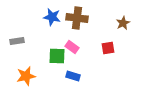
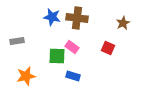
red square: rotated 32 degrees clockwise
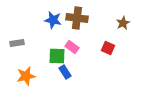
blue star: moved 1 px right, 3 px down
gray rectangle: moved 2 px down
blue rectangle: moved 8 px left, 4 px up; rotated 40 degrees clockwise
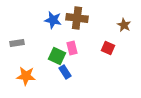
brown star: moved 1 px right, 2 px down; rotated 16 degrees counterclockwise
pink rectangle: moved 1 px down; rotated 40 degrees clockwise
green square: rotated 24 degrees clockwise
orange star: rotated 18 degrees clockwise
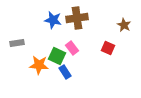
brown cross: rotated 15 degrees counterclockwise
pink rectangle: rotated 24 degrees counterclockwise
orange star: moved 13 px right, 11 px up
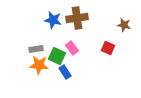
brown star: rotated 16 degrees counterclockwise
gray rectangle: moved 19 px right, 6 px down
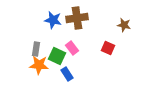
gray rectangle: rotated 72 degrees counterclockwise
blue rectangle: moved 2 px right, 2 px down
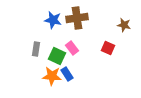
orange star: moved 13 px right, 11 px down
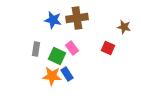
brown star: moved 2 px down
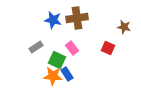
gray rectangle: moved 2 px up; rotated 48 degrees clockwise
green square: moved 4 px down
orange star: moved 1 px right
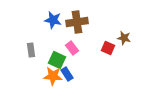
brown cross: moved 4 px down
brown star: moved 11 px down
gray rectangle: moved 5 px left, 3 px down; rotated 64 degrees counterclockwise
